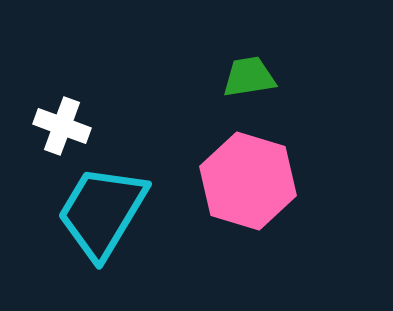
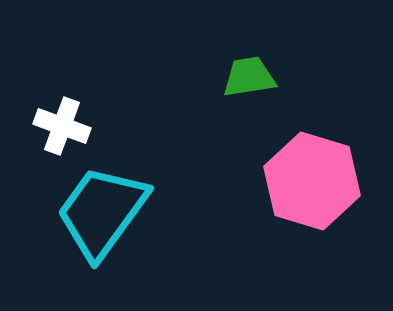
pink hexagon: moved 64 px right
cyan trapezoid: rotated 5 degrees clockwise
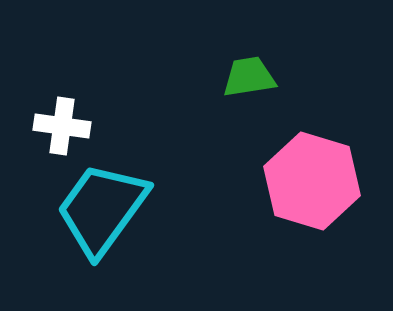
white cross: rotated 12 degrees counterclockwise
cyan trapezoid: moved 3 px up
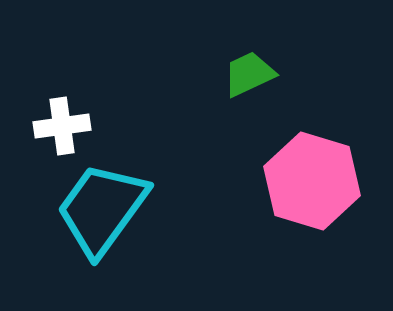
green trapezoid: moved 3 px up; rotated 16 degrees counterclockwise
white cross: rotated 16 degrees counterclockwise
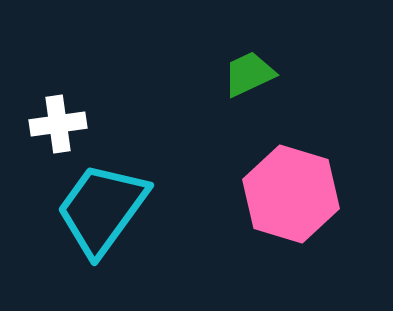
white cross: moved 4 px left, 2 px up
pink hexagon: moved 21 px left, 13 px down
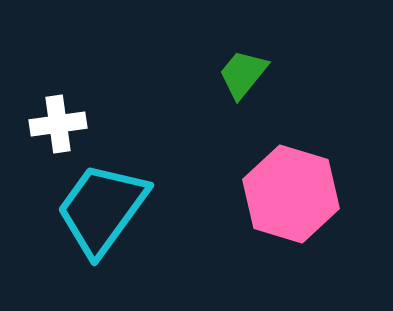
green trapezoid: moved 6 px left; rotated 26 degrees counterclockwise
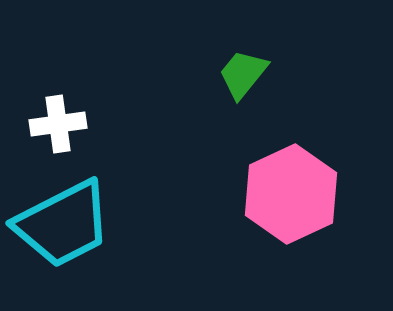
pink hexagon: rotated 18 degrees clockwise
cyan trapezoid: moved 39 px left, 15 px down; rotated 153 degrees counterclockwise
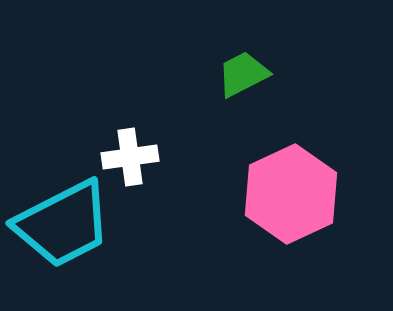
green trapezoid: rotated 24 degrees clockwise
white cross: moved 72 px right, 33 px down
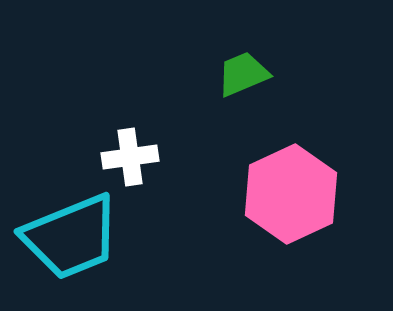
green trapezoid: rotated 4 degrees clockwise
cyan trapezoid: moved 8 px right, 13 px down; rotated 5 degrees clockwise
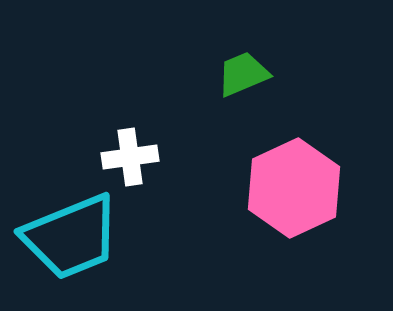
pink hexagon: moved 3 px right, 6 px up
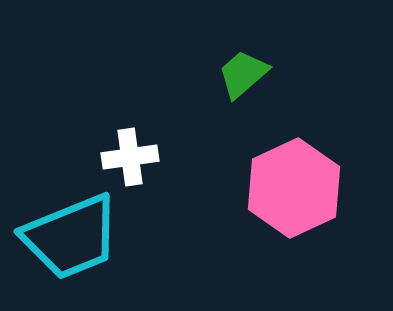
green trapezoid: rotated 18 degrees counterclockwise
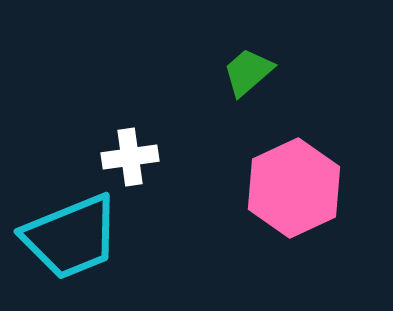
green trapezoid: moved 5 px right, 2 px up
